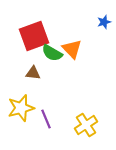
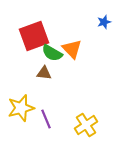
brown triangle: moved 11 px right
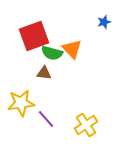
green semicircle: rotated 15 degrees counterclockwise
yellow star: moved 5 px up; rotated 8 degrees clockwise
purple line: rotated 18 degrees counterclockwise
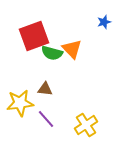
brown triangle: moved 1 px right, 16 px down
yellow star: moved 1 px left
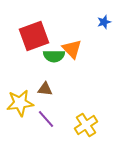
green semicircle: moved 2 px right, 3 px down; rotated 15 degrees counterclockwise
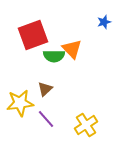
red square: moved 1 px left, 1 px up
brown triangle: rotated 49 degrees counterclockwise
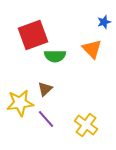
orange triangle: moved 20 px right
green semicircle: moved 1 px right
yellow cross: rotated 20 degrees counterclockwise
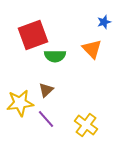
brown triangle: moved 1 px right, 1 px down
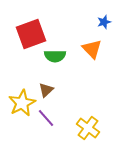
red square: moved 2 px left, 1 px up
yellow star: moved 2 px right; rotated 20 degrees counterclockwise
purple line: moved 1 px up
yellow cross: moved 2 px right, 3 px down
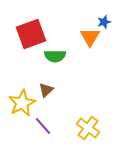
orange triangle: moved 2 px left, 12 px up; rotated 15 degrees clockwise
purple line: moved 3 px left, 8 px down
